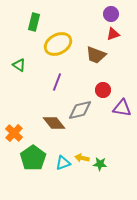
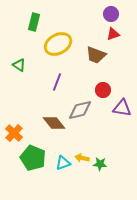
green pentagon: rotated 15 degrees counterclockwise
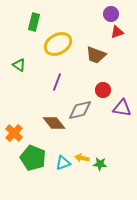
red triangle: moved 4 px right, 2 px up
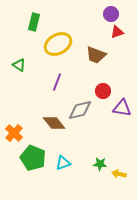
red circle: moved 1 px down
yellow arrow: moved 37 px right, 16 px down
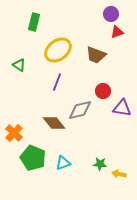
yellow ellipse: moved 6 px down; rotated 8 degrees counterclockwise
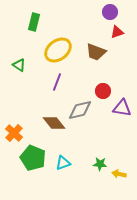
purple circle: moved 1 px left, 2 px up
brown trapezoid: moved 3 px up
